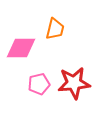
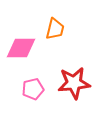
pink pentagon: moved 6 px left, 5 px down
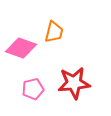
orange trapezoid: moved 1 px left, 3 px down
pink diamond: rotated 20 degrees clockwise
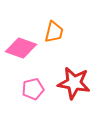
red star: rotated 16 degrees clockwise
